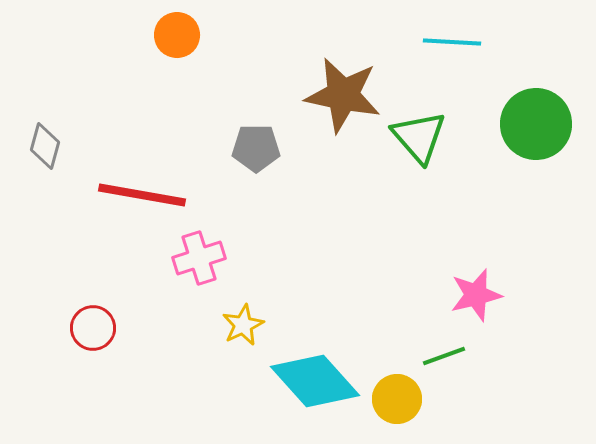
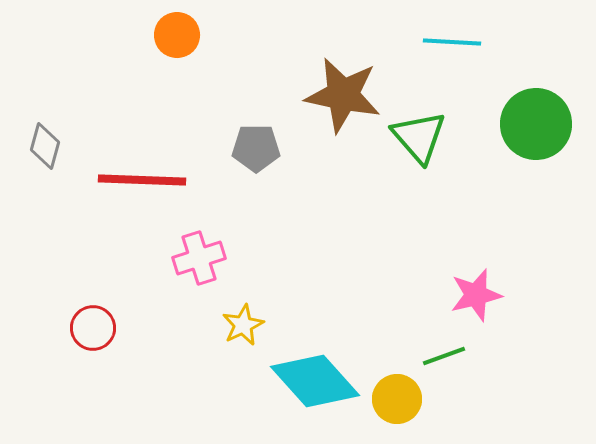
red line: moved 15 px up; rotated 8 degrees counterclockwise
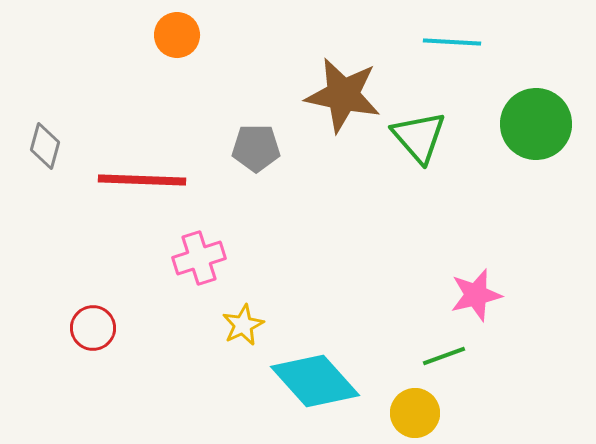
yellow circle: moved 18 px right, 14 px down
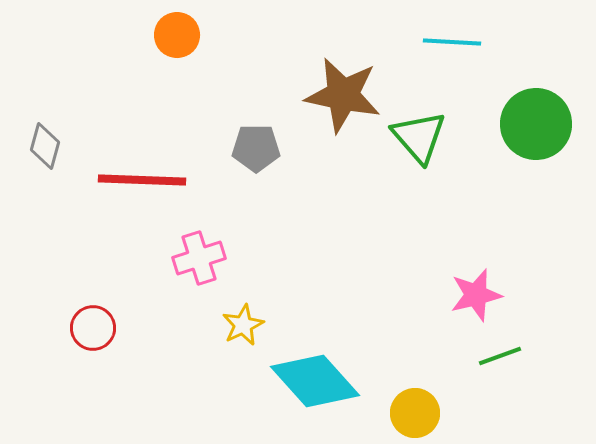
green line: moved 56 px right
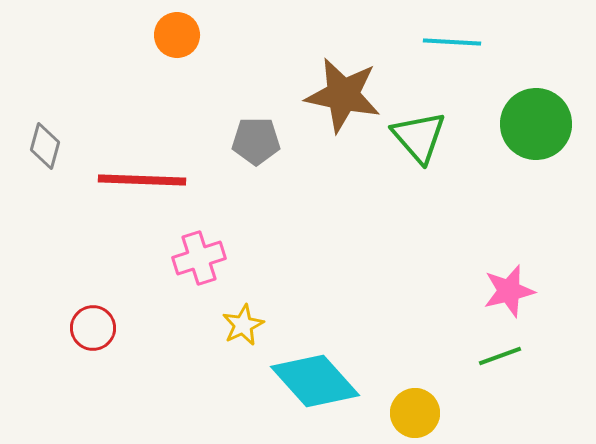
gray pentagon: moved 7 px up
pink star: moved 33 px right, 4 px up
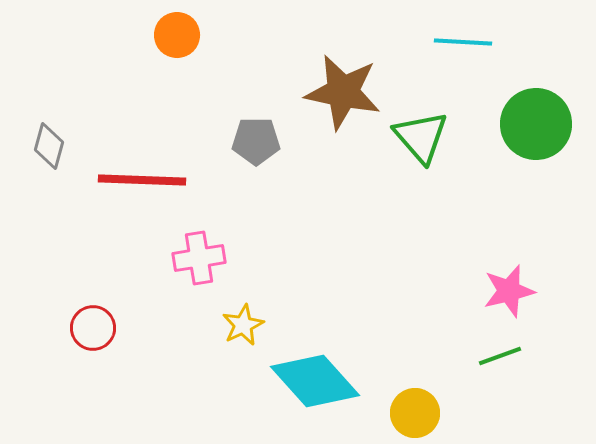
cyan line: moved 11 px right
brown star: moved 3 px up
green triangle: moved 2 px right
gray diamond: moved 4 px right
pink cross: rotated 9 degrees clockwise
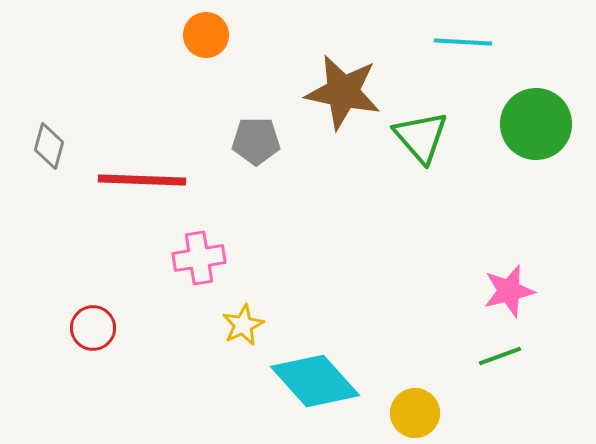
orange circle: moved 29 px right
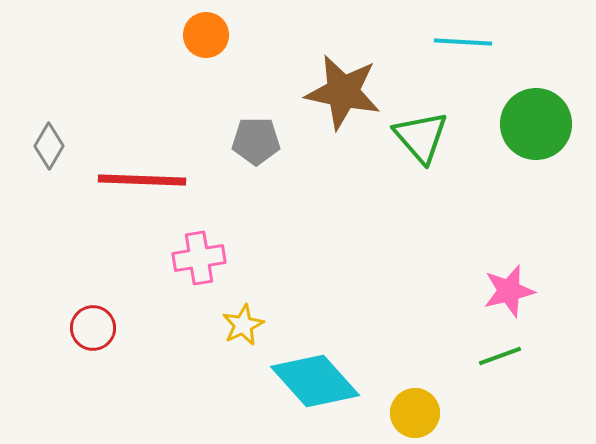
gray diamond: rotated 15 degrees clockwise
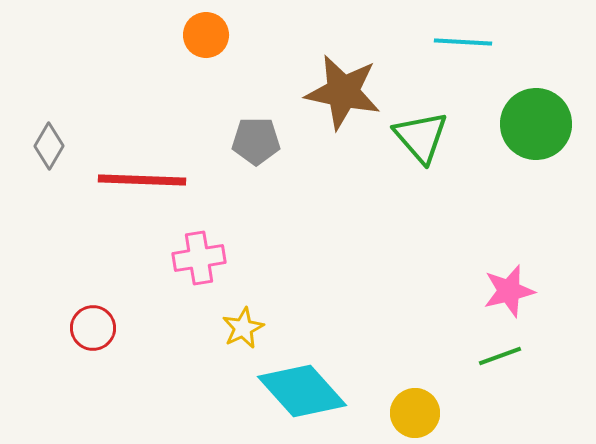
yellow star: moved 3 px down
cyan diamond: moved 13 px left, 10 px down
